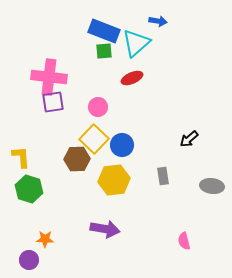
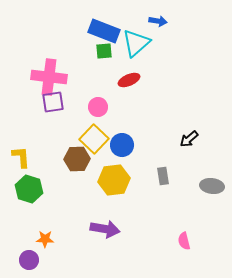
red ellipse: moved 3 px left, 2 px down
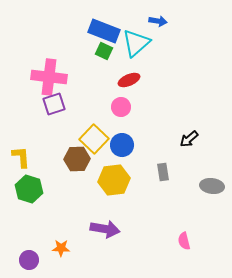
green square: rotated 30 degrees clockwise
purple square: moved 1 px right, 2 px down; rotated 10 degrees counterclockwise
pink circle: moved 23 px right
gray rectangle: moved 4 px up
orange star: moved 16 px right, 9 px down
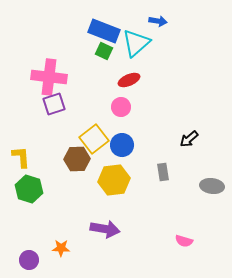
yellow square: rotated 8 degrees clockwise
pink semicircle: rotated 60 degrees counterclockwise
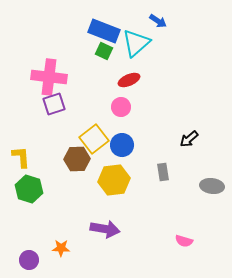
blue arrow: rotated 24 degrees clockwise
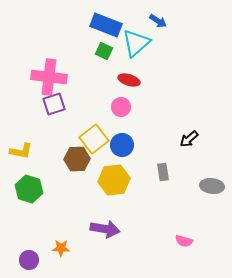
blue rectangle: moved 2 px right, 6 px up
red ellipse: rotated 40 degrees clockwise
yellow L-shape: moved 6 px up; rotated 105 degrees clockwise
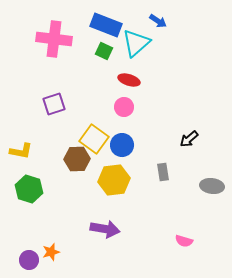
pink cross: moved 5 px right, 38 px up
pink circle: moved 3 px right
yellow square: rotated 16 degrees counterclockwise
orange star: moved 10 px left, 4 px down; rotated 18 degrees counterclockwise
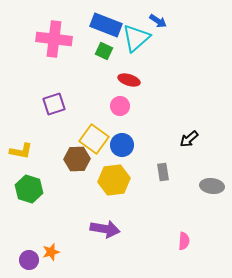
cyan triangle: moved 5 px up
pink circle: moved 4 px left, 1 px up
pink semicircle: rotated 102 degrees counterclockwise
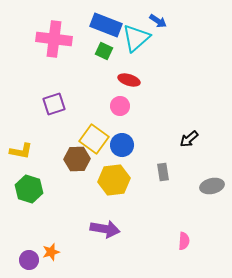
gray ellipse: rotated 20 degrees counterclockwise
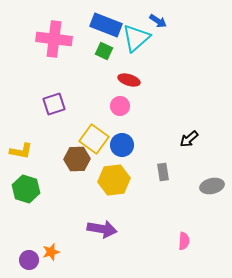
green hexagon: moved 3 px left
purple arrow: moved 3 px left
